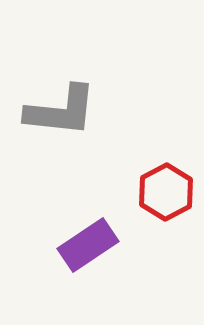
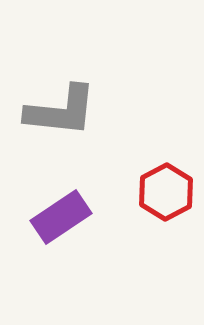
purple rectangle: moved 27 px left, 28 px up
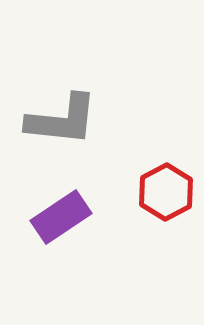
gray L-shape: moved 1 px right, 9 px down
